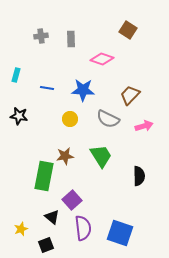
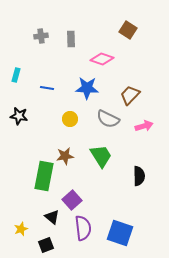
blue star: moved 4 px right, 2 px up
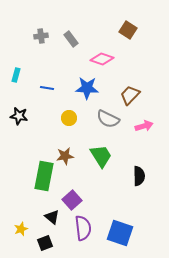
gray rectangle: rotated 35 degrees counterclockwise
yellow circle: moved 1 px left, 1 px up
black square: moved 1 px left, 2 px up
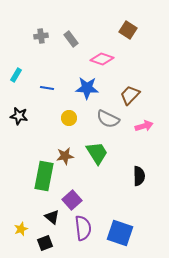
cyan rectangle: rotated 16 degrees clockwise
green trapezoid: moved 4 px left, 3 px up
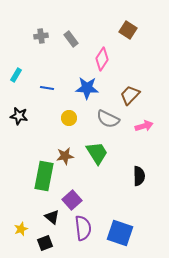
pink diamond: rotated 75 degrees counterclockwise
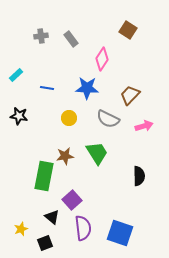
cyan rectangle: rotated 16 degrees clockwise
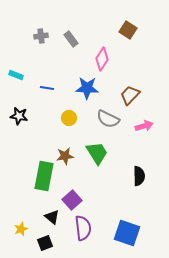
cyan rectangle: rotated 64 degrees clockwise
blue square: moved 7 px right
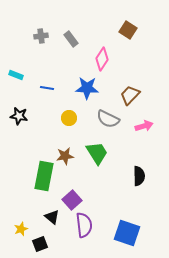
purple semicircle: moved 1 px right, 3 px up
black square: moved 5 px left, 1 px down
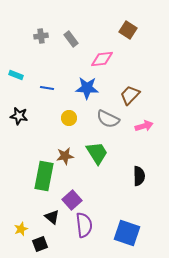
pink diamond: rotated 50 degrees clockwise
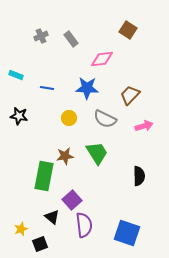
gray cross: rotated 16 degrees counterclockwise
gray semicircle: moved 3 px left
